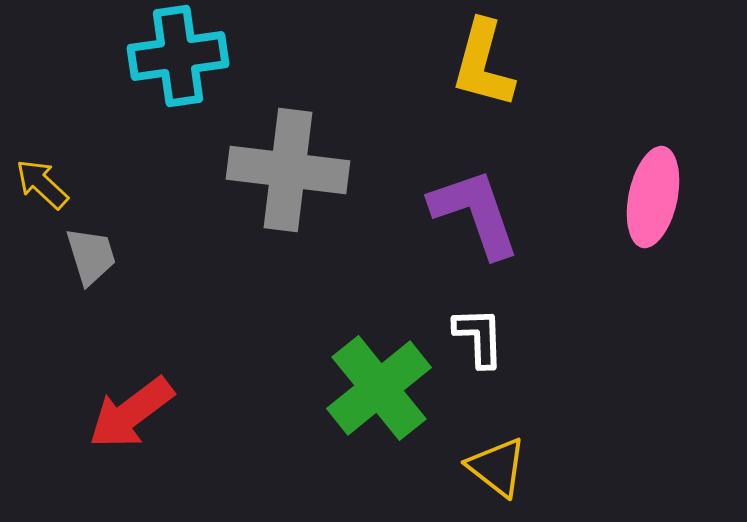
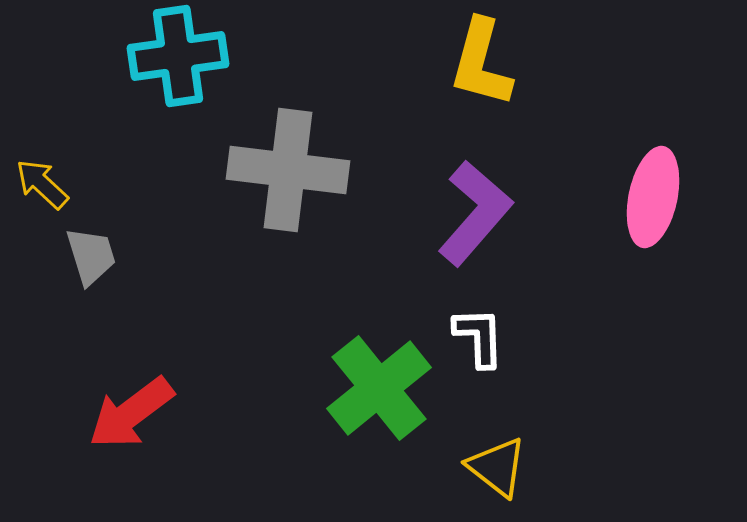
yellow L-shape: moved 2 px left, 1 px up
purple L-shape: rotated 60 degrees clockwise
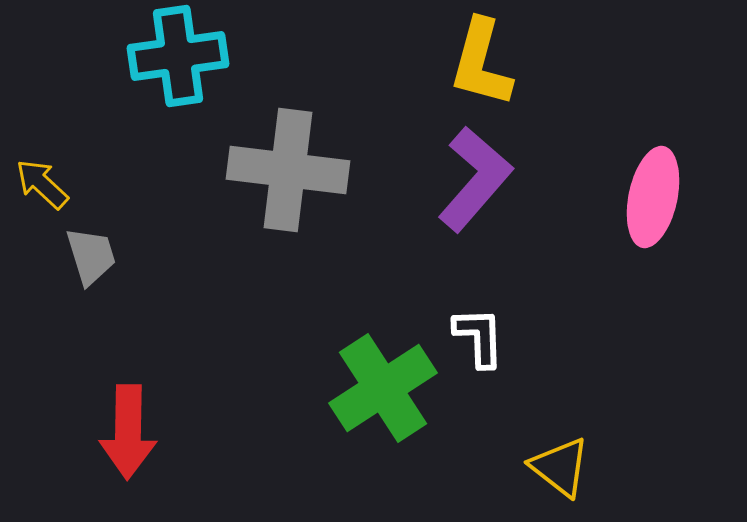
purple L-shape: moved 34 px up
green cross: moved 4 px right; rotated 6 degrees clockwise
red arrow: moved 3 px left, 19 px down; rotated 52 degrees counterclockwise
yellow triangle: moved 63 px right
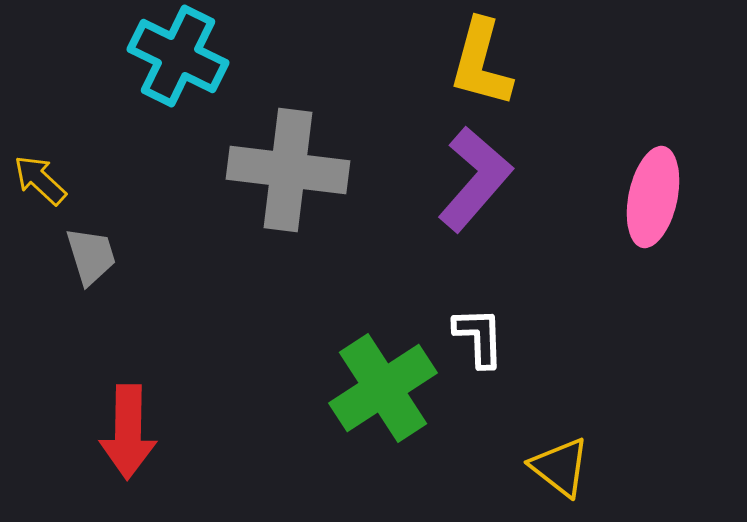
cyan cross: rotated 34 degrees clockwise
yellow arrow: moved 2 px left, 4 px up
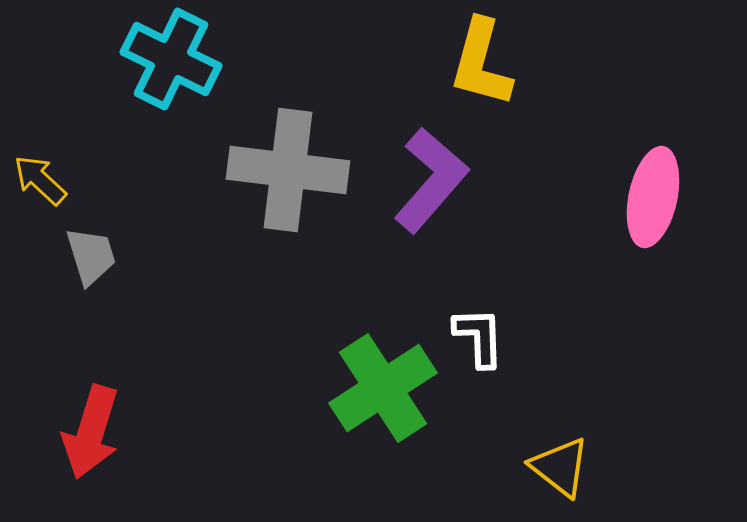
cyan cross: moved 7 px left, 3 px down
purple L-shape: moved 44 px left, 1 px down
red arrow: moved 37 px left; rotated 16 degrees clockwise
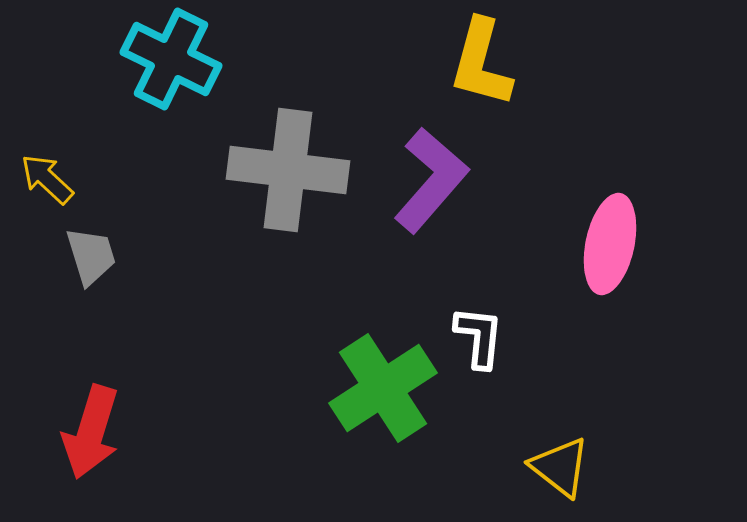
yellow arrow: moved 7 px right, 1 px up
pink ellipse: moved 43 px left, 47 px down
white L-shape: rotated 8 degrees clockwise
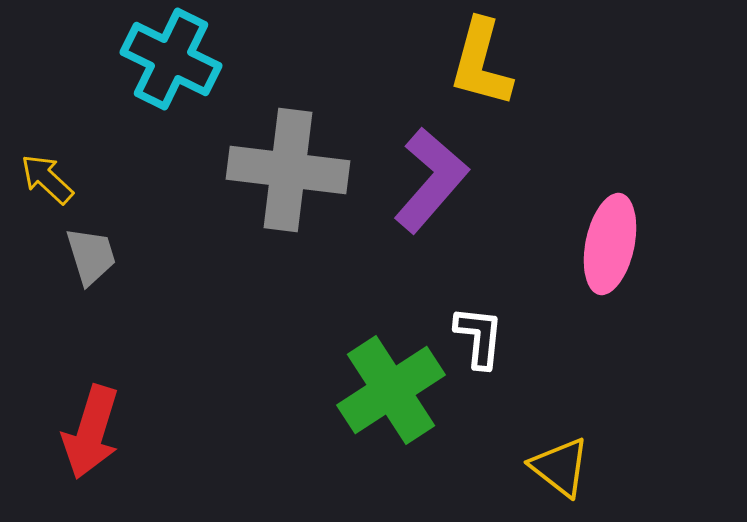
green cross: moved 8 px right, 2 px down
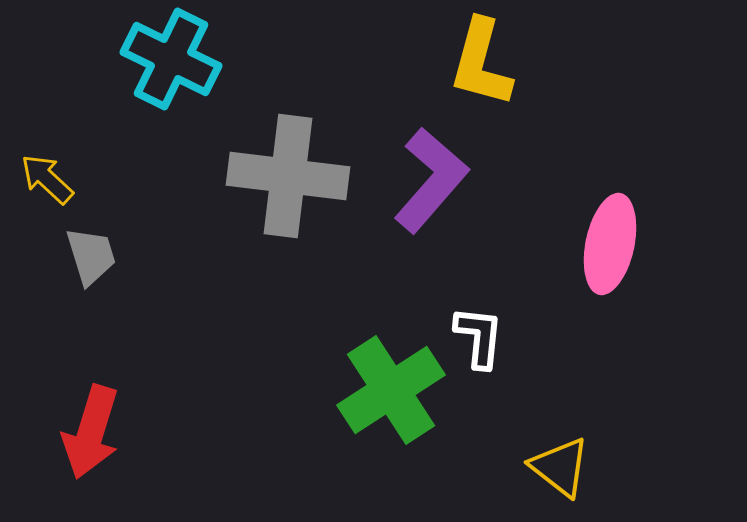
gray cross: moved 6 px down
